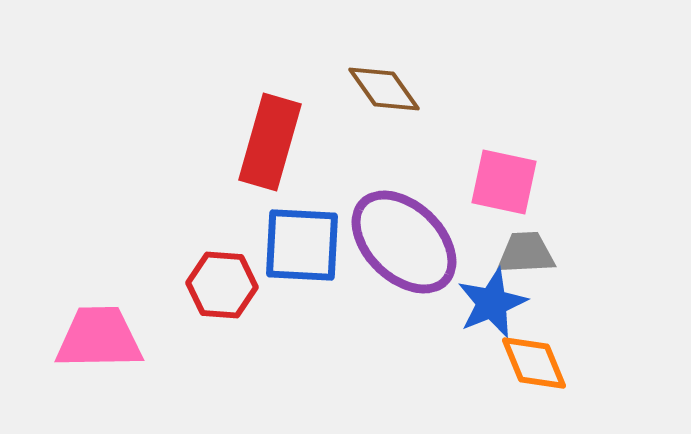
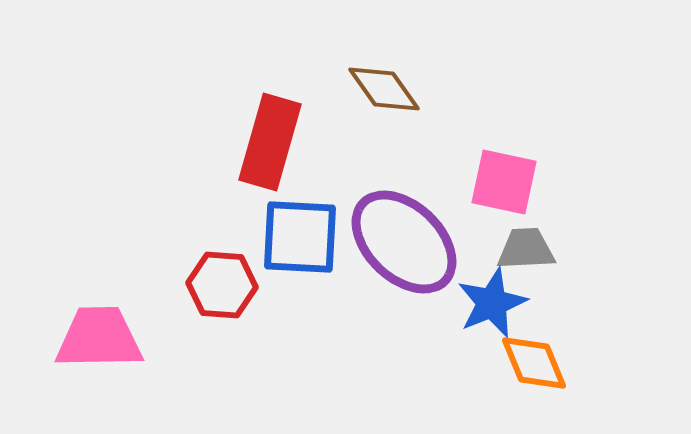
blue square: moved 2 px left, 8 px up
gray trapezoid: moved 4 px up
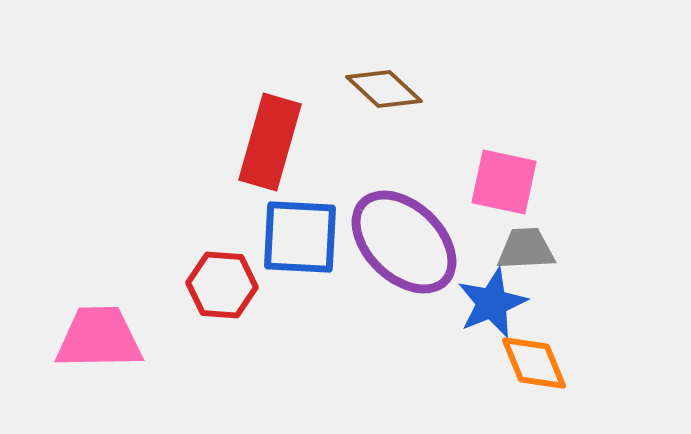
brown diamond: rotated 12 degrees counterclockwise
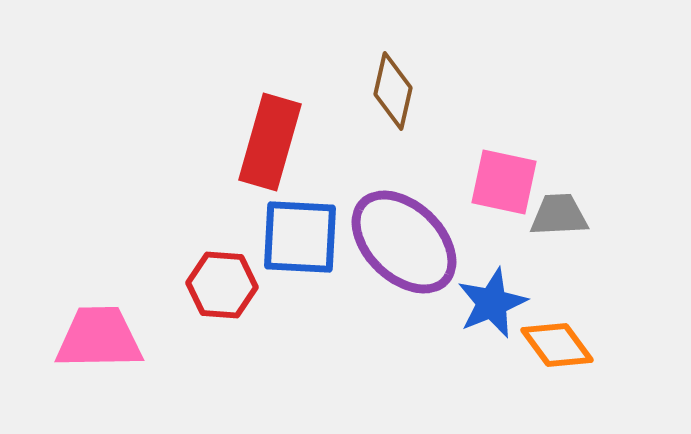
brown diamond: moved 9 px right, 2 px down; rotated 60 degrees clockwise
gray trapezoid: moved 33 px right, 34 px up
orange diamond: moved 23 px right, 18 px up; rotated 14 degrees counterclockwise
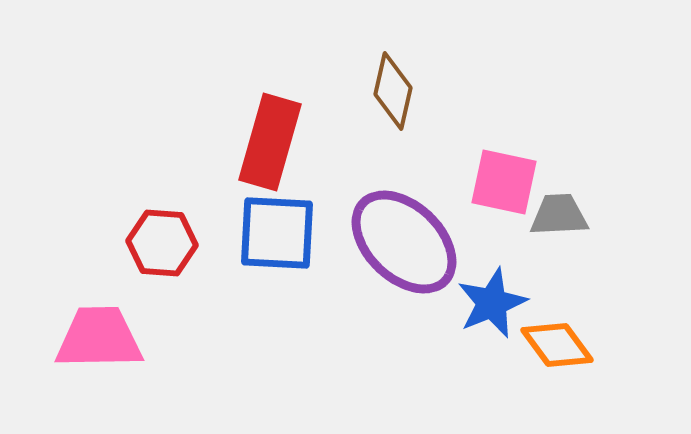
blue square: moved 23 px left, 4 px up
red hexagon: moved 60 px left, 42 px up
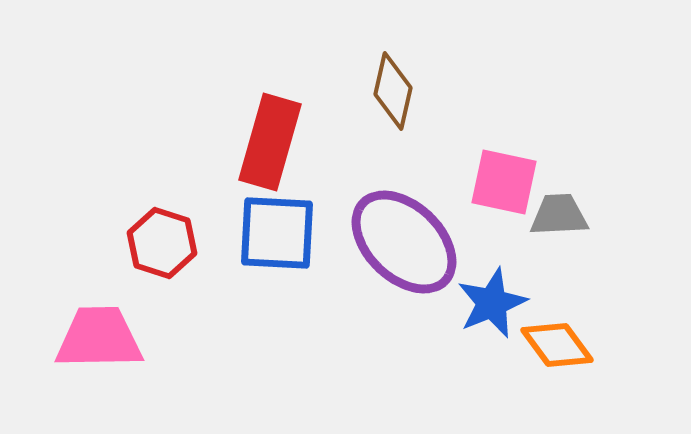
red hexagon: rotated 14 degrees clockwise
